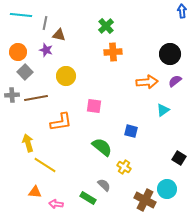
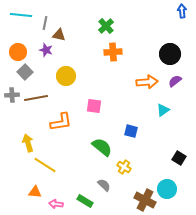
green rectangle: moved 3 px left, 3 px down
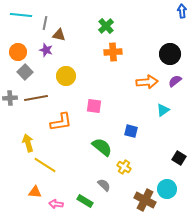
gray cross: moved 2 px left, 3 px down
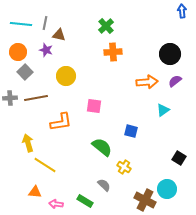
cyan line: moved 9 px down
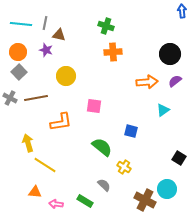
green cross: rotated 28 degrees counterclockwise
gray square: moved 6 px left
gray cross: rotated 32 degrees clockwise
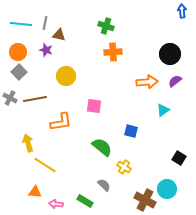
brown line: moved 1 px left, 1 px down
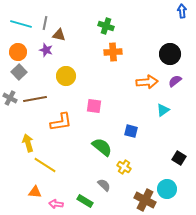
cyan line: rotated 10 degrees clockwise
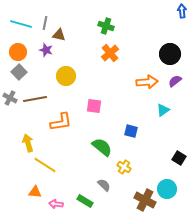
orange cross: moved 3 px left, 1 px down; rotated 36 degrees counterclockwise
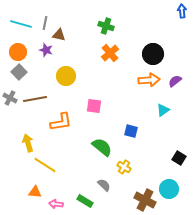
black circle: moved 17 px left
orange arrow: moved 2 px right, 2 px up
cyan circle: moved 2 px right
